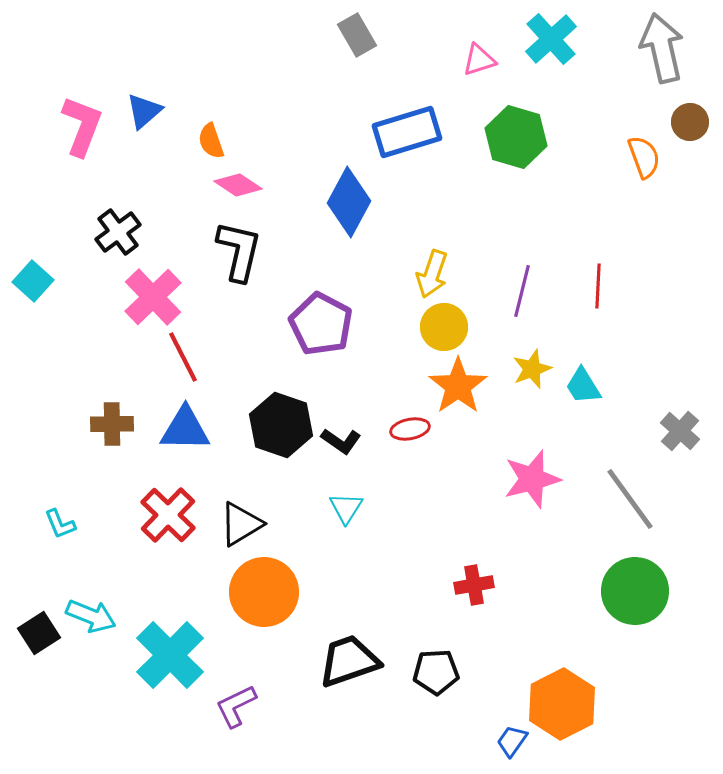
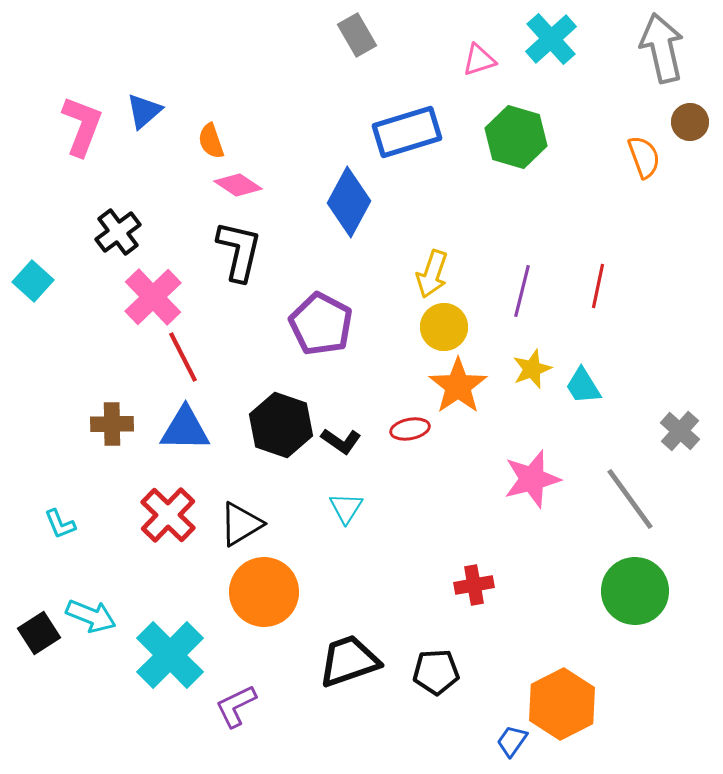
red line at (598, 286): rotated 9 degrees clockwise
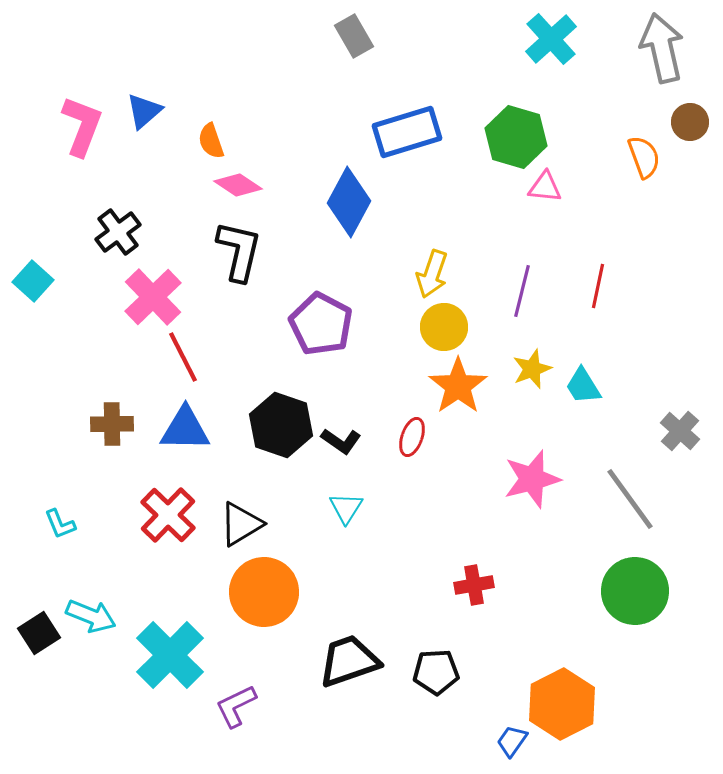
gray rectangle at (357, 35): moved 3 px left, 1 px down
pink triangle at (479, 60): moved 66 px right, 127 px down; rotated 24 degrees clockwise
red ellipse at (410, 429): moved 2 px right, 8 px down; rotated 60 degrees counterclockwise
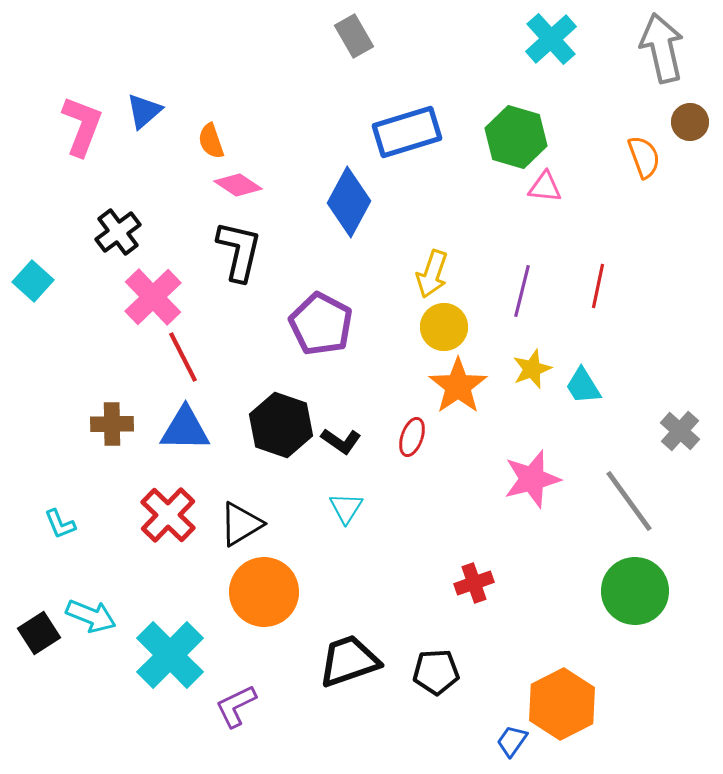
gray line at (630, 499): moved 1 px left, 2 px down
red cross at (474, 585): moved 2 px up; rotated 9 degrees counterclockwise
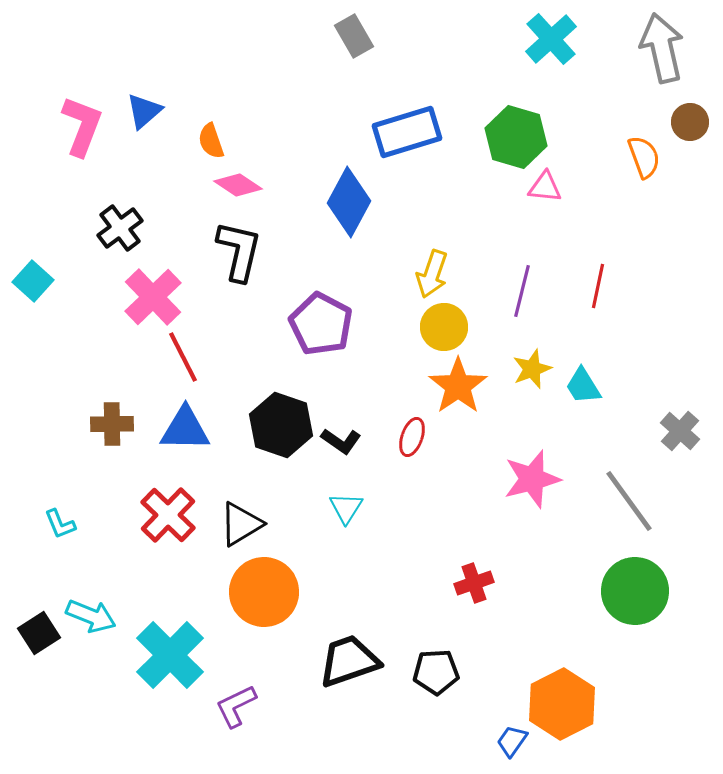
black cross at (118, 232): moved 2 px right, 4 px up
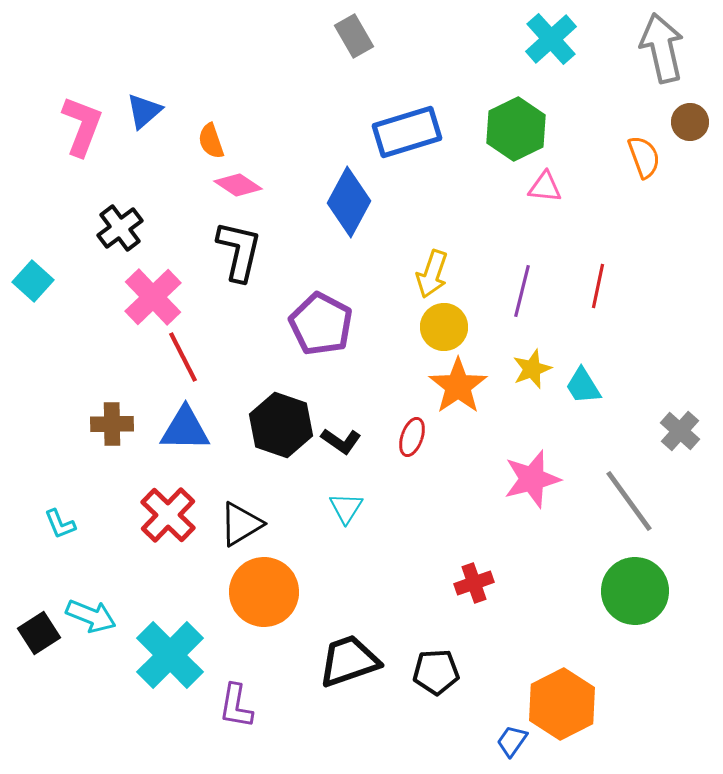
green hexagon at (516, 137): moved 8 px up; rotated 18 degrees clockwise
purple L-shape at (236, 706): rotated 54 degrees counterclockwise
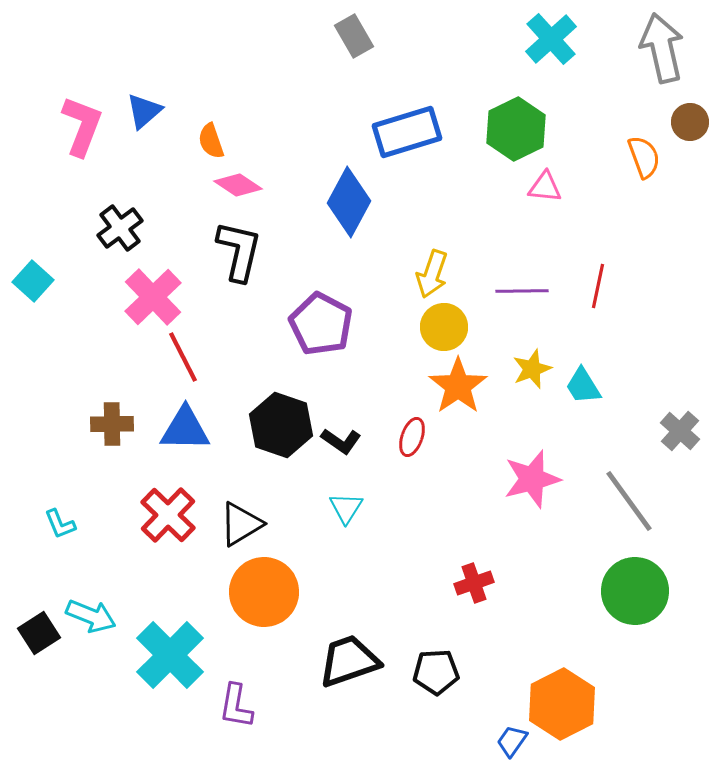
purple line at (522, 291): rotated 75 degrees clockwise
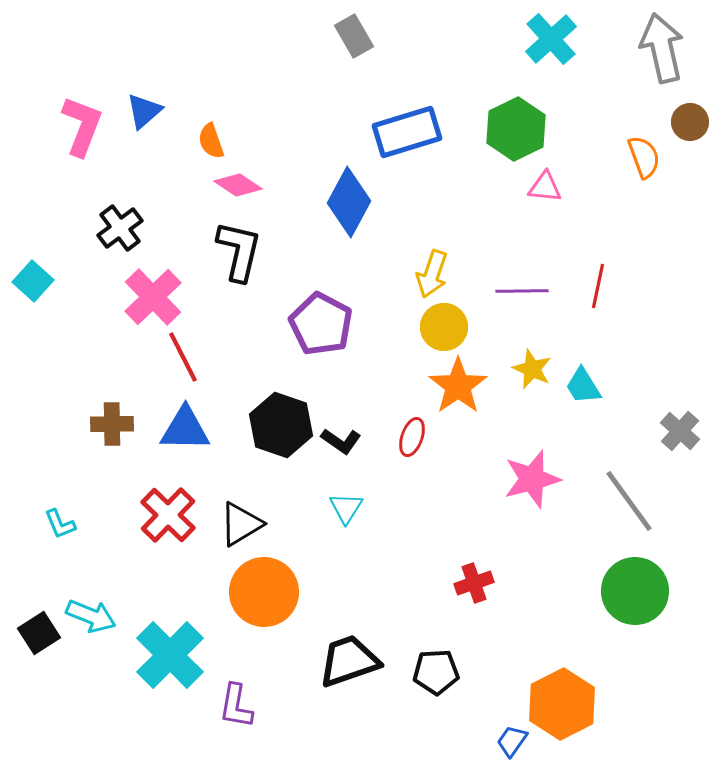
yellow star at (532, 369): rotated 27 degrees counterclockwise
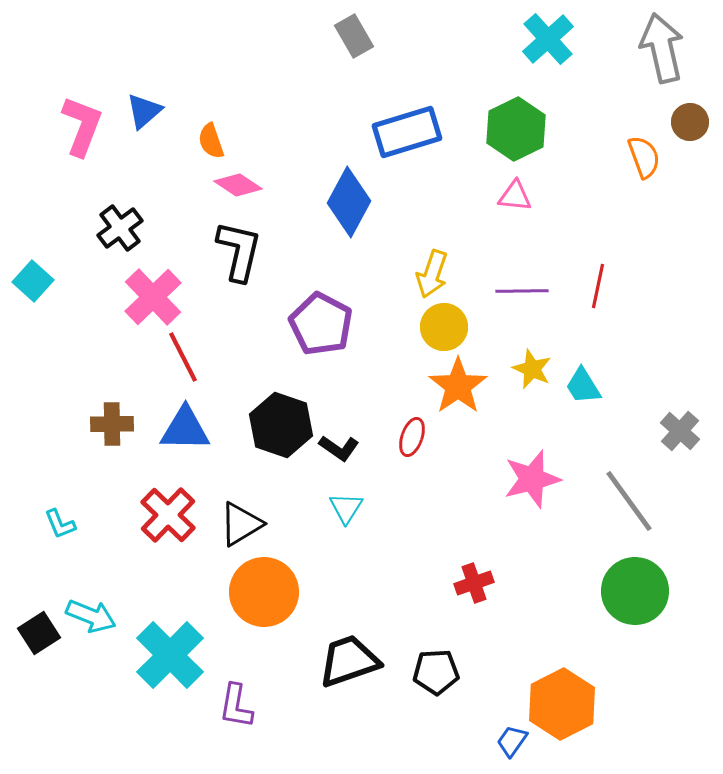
cyan cross at (551, 39): moved 3 px left
pink triangle at (545, 187): moved 30 px left, 9 px down
black L-shape at (341, 441): moved 2 px left, 7 px down
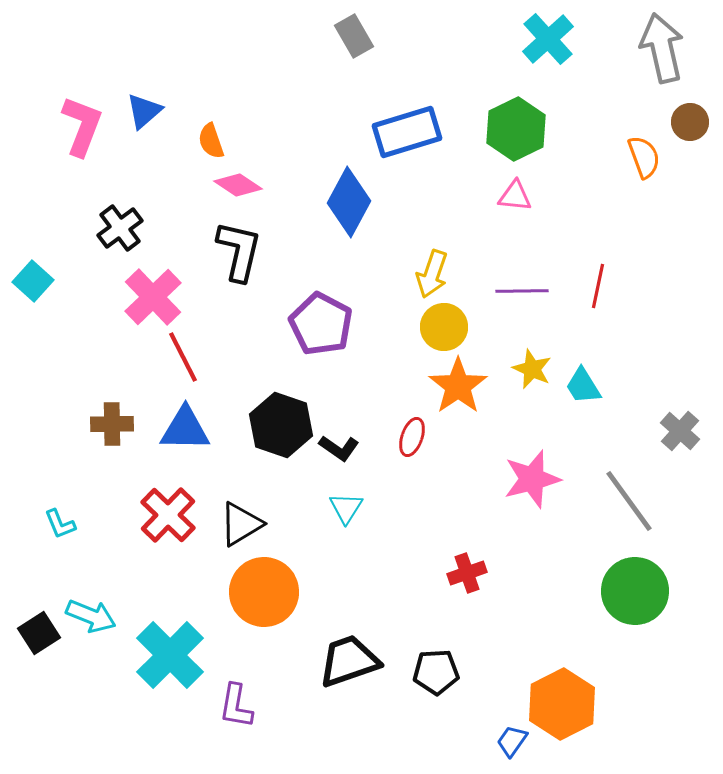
red cross at (474, 583): moved 7 px left, 10 px up
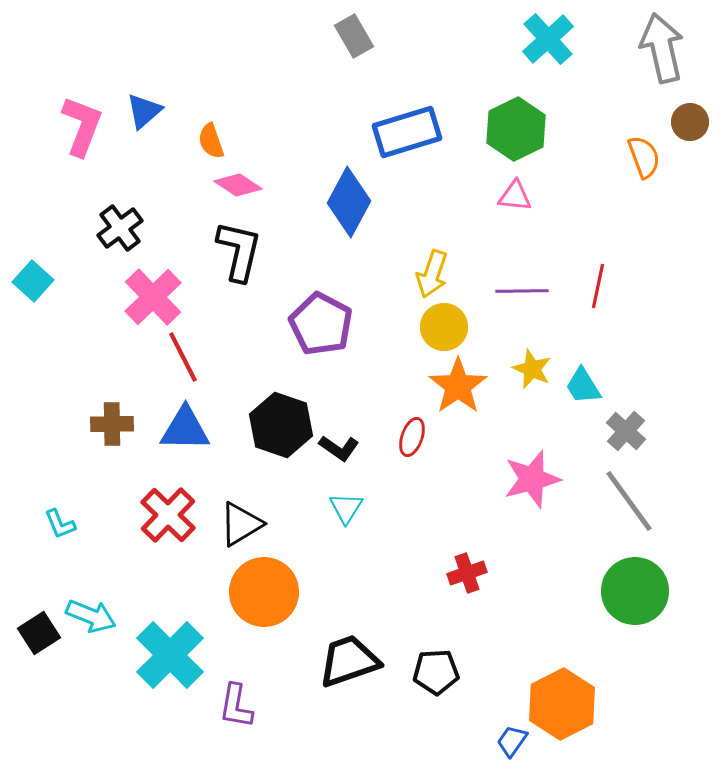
gray cross at (680, 431): moved 54 px left
